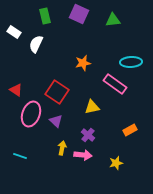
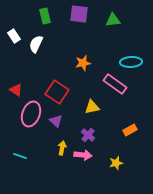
purple square: rotated 18 degrees counterclockwise
white rectangle: moved 4 px down; rotated 24 degrees clockwise
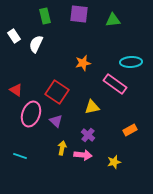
yellow star: moved 2 px left, 1 px up
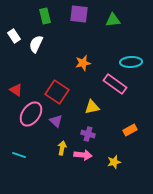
pink ellipse: rotated 15 degrees clockwise
purple cross: moved 1 px up; rotated 24 degrees counterclockwise
cyan line: moved 1 px left, 1 px up
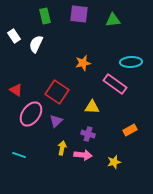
yellow triangle: rotated 14 degrees clockwise
purple triangle: rotated 32 degrees clockwise
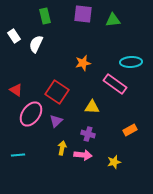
purple square: moved 4 px right
cyan line: moved 1 px left; rotated 24 degrees counterclockwise
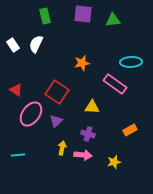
white rectangle: moved 1 px left, 9 px down
orange star: moved 1 px left
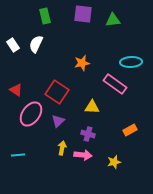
purple triangle: moved 2 px right
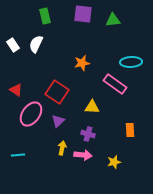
orange rectangle: rotated 64 degrees counterclockwise
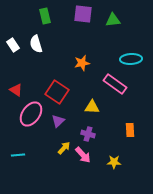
white semicircle: rotated 42 degrees counterclockwise
cyan ellipse: moved 3 px up
yellow arrow: moved 2 px right; rotated 32 degrees clockwise
pink arrow: rotated 42 degrees clockwise
yellow star: rotated 16 degrees clockwise
